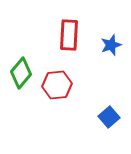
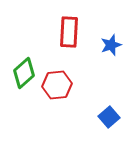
red rectangle: moved 3 px up
green diamond: moved 3 px right; rotated 8 degrees clockwise
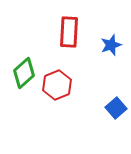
red hexagon: rotated 16 degrees counterclockwise
blue square: moved 7 px right, 9 px up
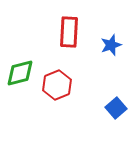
green diamond: moved 4 px left; rotated 28 degrees clockwise
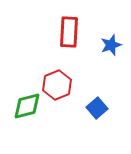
green diamond: moved 7 px right, 33 px down
blue square: moved 19 px left
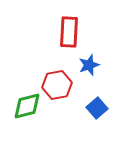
blue star: moved 22 px left, 20 px down
red hexagon: rotated 12 degrees clockwise
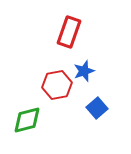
red rectangle: rotated 16 degrees clockwise
blue star: moved 5 px left, 6 px down
green diamond: moved 14 px down
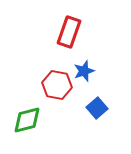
red hexagon: rotated 20 degrees clockwise
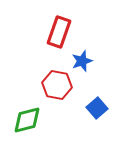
red rectangle: moved 10 px left
blue star: moved 2 px left, 10 px up
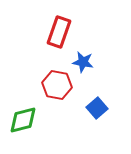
blue star: moved 1 px right, 1 px down; rotated 30 degrees clockwise
green diamond: moved 4 px left
